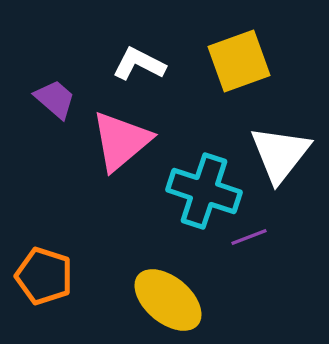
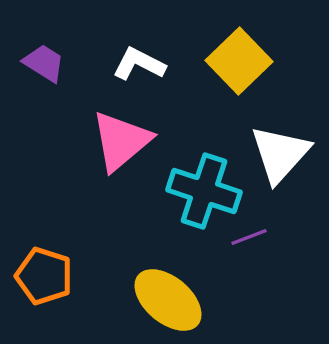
yellow square: rotated 24 degrees counterclockwise
purple trapezoid: moved 11 px left, 36 px up; rotated 9 degrees counterclockwise
white triangle: rotated 4 degrees clockwise
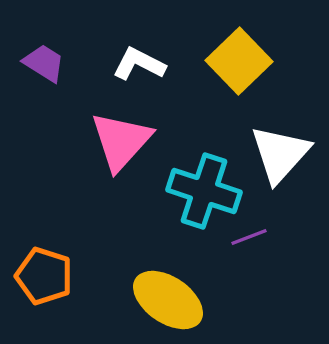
pink triangle: rotated 8 degrees counterclockwise
yellow ellipse: rotated 6 degrees counterclockwise
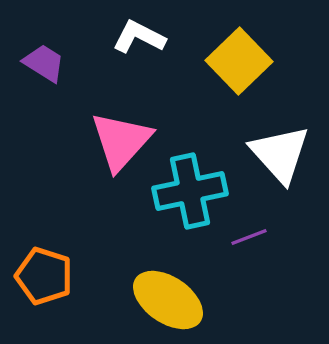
white L-shape: moved 27 px up
white triangle: rotated 24 degrees counterclockwise
cyan cross: moved 14 px left; rotated 30 degrees counterclockwise
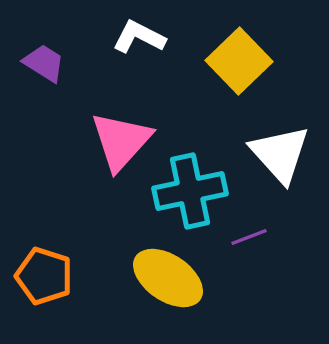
yellow ellipse: moved 22 px up
